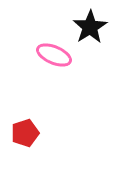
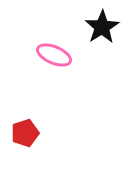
black star: moved 12 px right
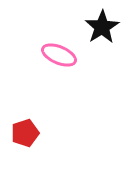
pink ellipse: moved 5 px right
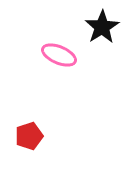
red pentagon: moved 4 px right, 3 px down
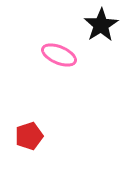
black star: moved 1 px left, 2 px up
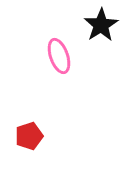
pink ellipse: moved 1 px down; rotated 48 degrees clockwise
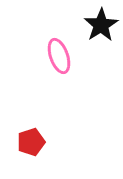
red pentagon: moved 2 px right, 6 px down
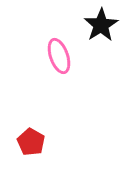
red pentagon: rotated 24 degrees counterclockwise
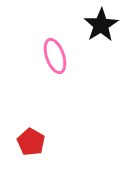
pink ellipse: moved 4 px left
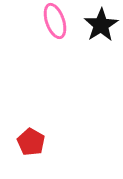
pink ellipse: moved 35 px up
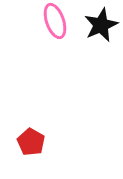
black star: rotated 8 degrees clockwise
